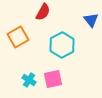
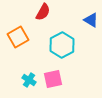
blue triangle: rotated 21 degrees counterclockwise
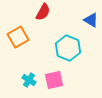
cyan hexagon: moved 6 px right, 3 px down; rotated 10 degrees counterclockwise
pink square: moved 1 px right, 1 px down
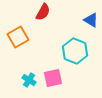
cyan hexagon: moved 7 px right, 3 px down
pink square: moved 1 px left, 2 px up
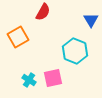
blue triangle: rotated 28 degrees clockwise
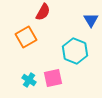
orange square: moved 8 px right
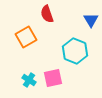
red semicircle: moved 4 px right, 2 px down; rotated 132 degrees clockwise
